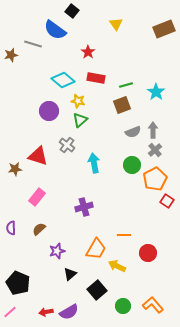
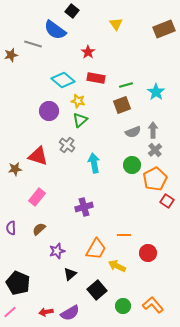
purple semicircle at (69, 312): moved 1 px right, 1 px down
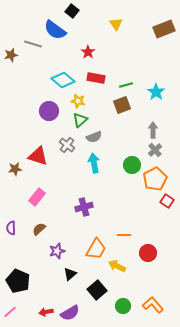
gray semicircle at (133, 132): moved 39 px left, 5 px down
black pentagon at (18, 283): moved 2 px up
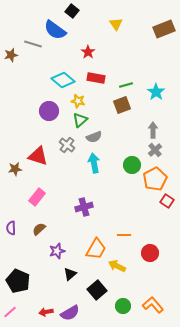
red circle at (148, 253): moved 2 px right
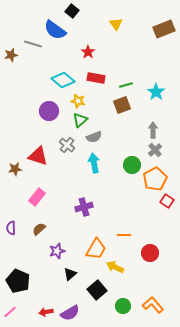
yellow arrow at (117, 266): moved 2 px left, 1 px down
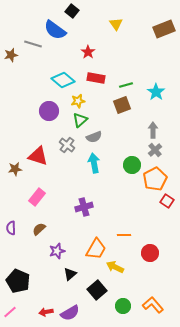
yellow star at (78, 101): rotated 24 degrees counterclockwise
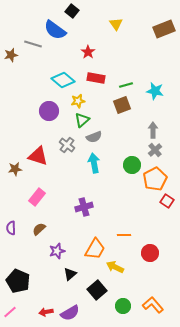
cyan star at (156, 92): moved 1 px left, 1 px up; rotated 24 degrees counterclockwise
green triangle at (80, 120): moved 2 px right
orange trapezoid at (96, 249): moved 1 px left
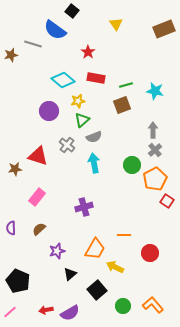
red arrow at (46, 312): moved 2 px up
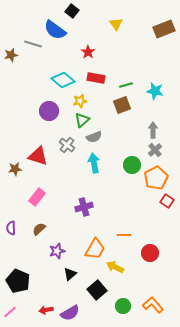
yellow star at (78, 101): moved 2 px right
orange pentagon at (155, 179): moved 1 px right, 1 px up
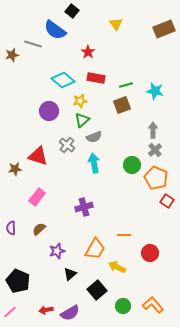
brown star at (11, 55): moved 1 px right
orange pentagon at (156, 178): rotated 20 degrees counterclockwise
yellow arrow at (115, 267): moved 2 px right
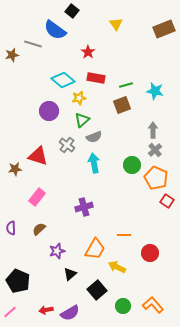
yellow star at (80, 101): moved 1 px left, 3 px up
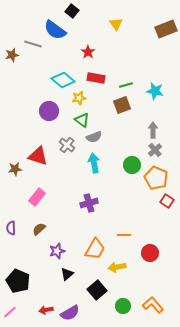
brown rectangle at (164, 29): moved 2 px right
green triangle at (82, 120): rotated 42 degrees counterclockwise
purple cross at (84, 207): moved 5 px right, 4 px up
yellow arrow at (117, 267): rotated 36 degrees counterclockwise
black triangle at (70, 274): moved 3 px left
